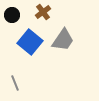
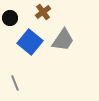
black circle: moved 2 px left, 3 px down
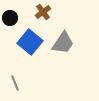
gray trapezoid: moved 3 px down
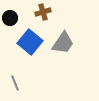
brown cross: rotated 21 degrees clockwise
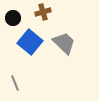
black circle: moved 3 px right
gray trapezoid: moved 1 px right; rotated 80 degrees counterclockwise
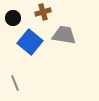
gray trapezoid: moved 8 px up; rotated 35 degrees counterclockwise
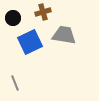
blue square: rotated 25 degrees clockwise
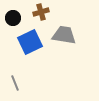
brown cross: moved 2 px left
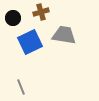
gray line: moved 6 px right, 4 px down
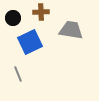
brown cross: rotated 14 degrees clockwise
gray trapezoid: moved 7 px right, 5 px up
gray line: moved 3 px left, 13 px up
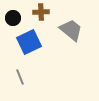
gray trapezoid: rotated 30 degrees clockwise
blue square: moved 1 px left
gray line: moved 2 px right, 3 px down
